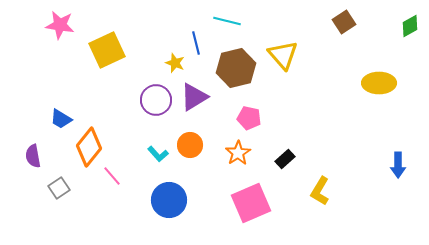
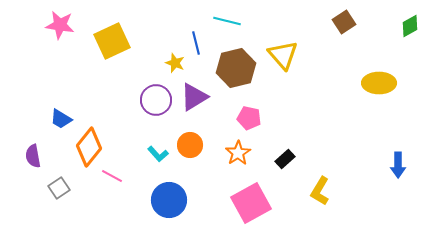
yellow square: moved 5 px right, 9 px up
pink line: rotated 20 degrees counterclockwise
pink square: rotated 6 degrees counterclockwise
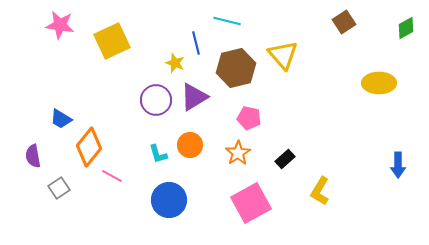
green diamond: moved 4 px left, 2 px down
cyan L-shape: rotated 25 degrees clockwise
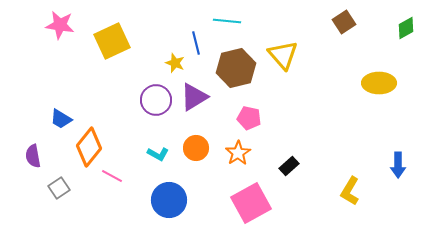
cyan line: rotated 8 degrees counterclockwise
orange circle: moved 6 px right, 3 px down
cyan L-shape: rotated 45 degrees counterclockwise
black rectangle: moved 4 px right, 7 px down
yellow L-shape: moved 30 px right
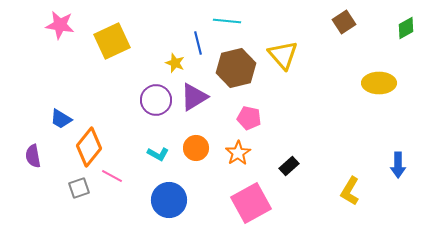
blue line: moved 2 px right
gray square: moved 20 px right; rotated 15 degrees clockwise
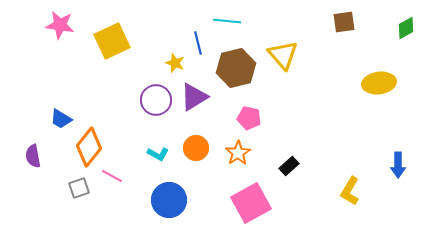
brown square: rotated 25 degrees clockwise
yellow ellipse: rotated 8 degrees counterclockwise
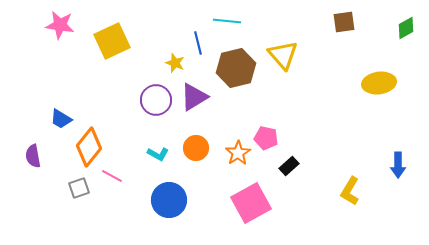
pink pentagon: moved 17 px right, 20 px down
